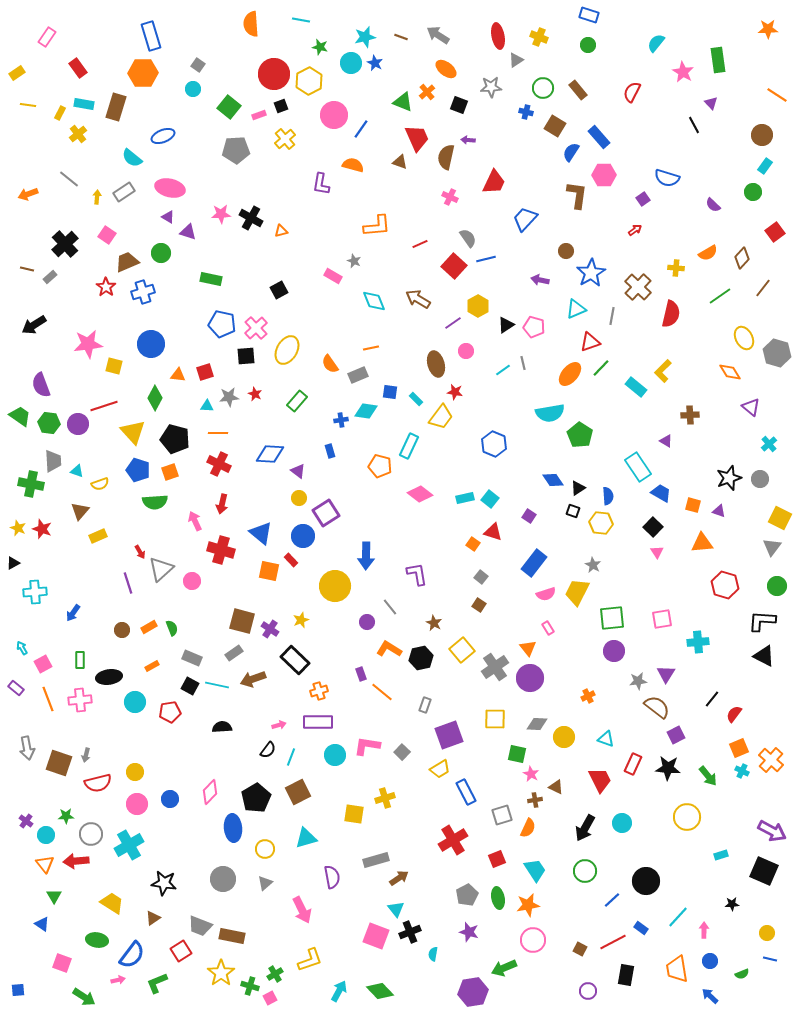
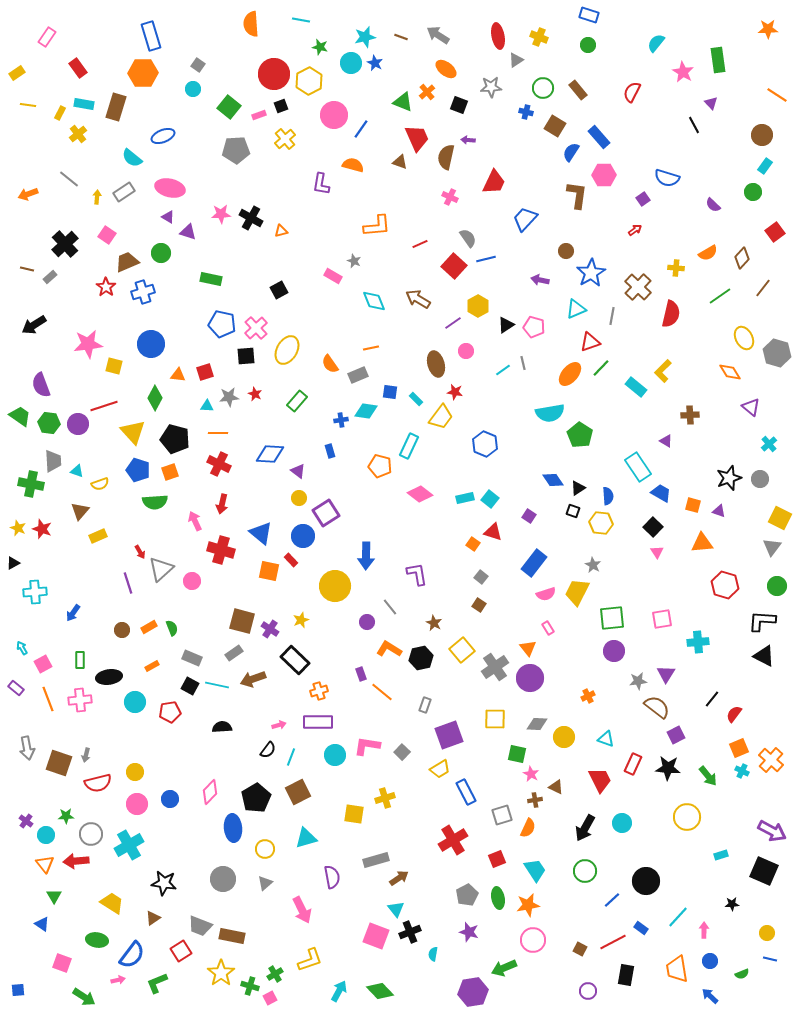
blue hexagon at (494, 444): moved 9 px left
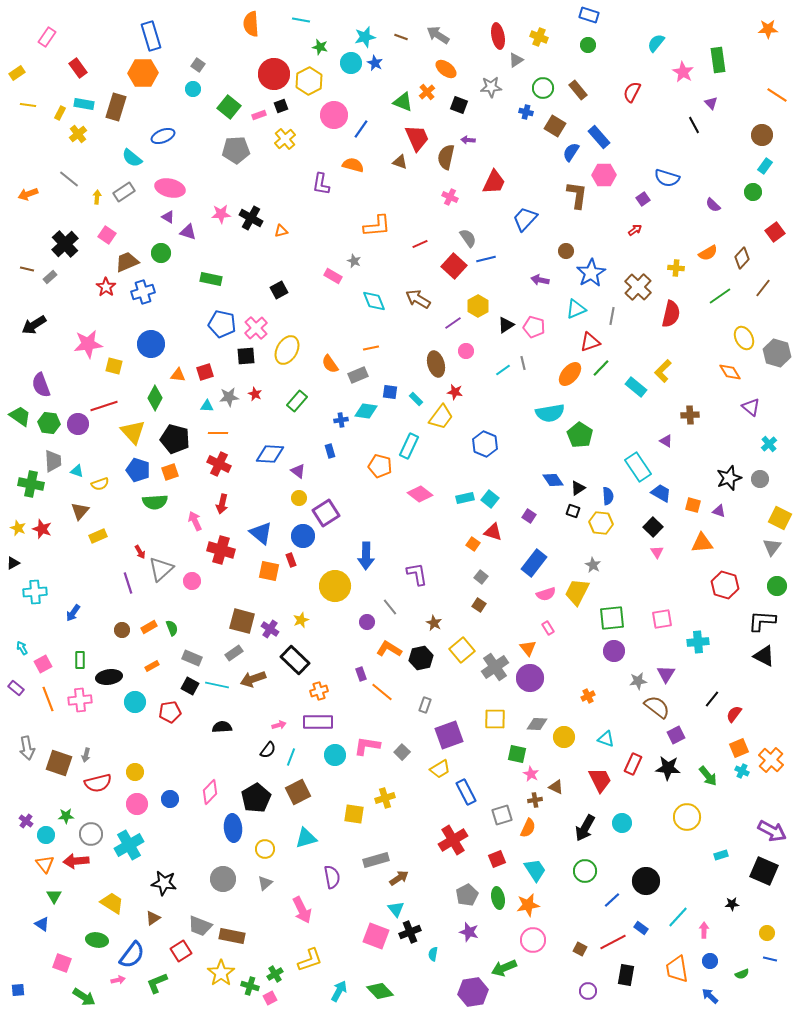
red rectangle at (291, 560): rotated 24 degrees clockwise
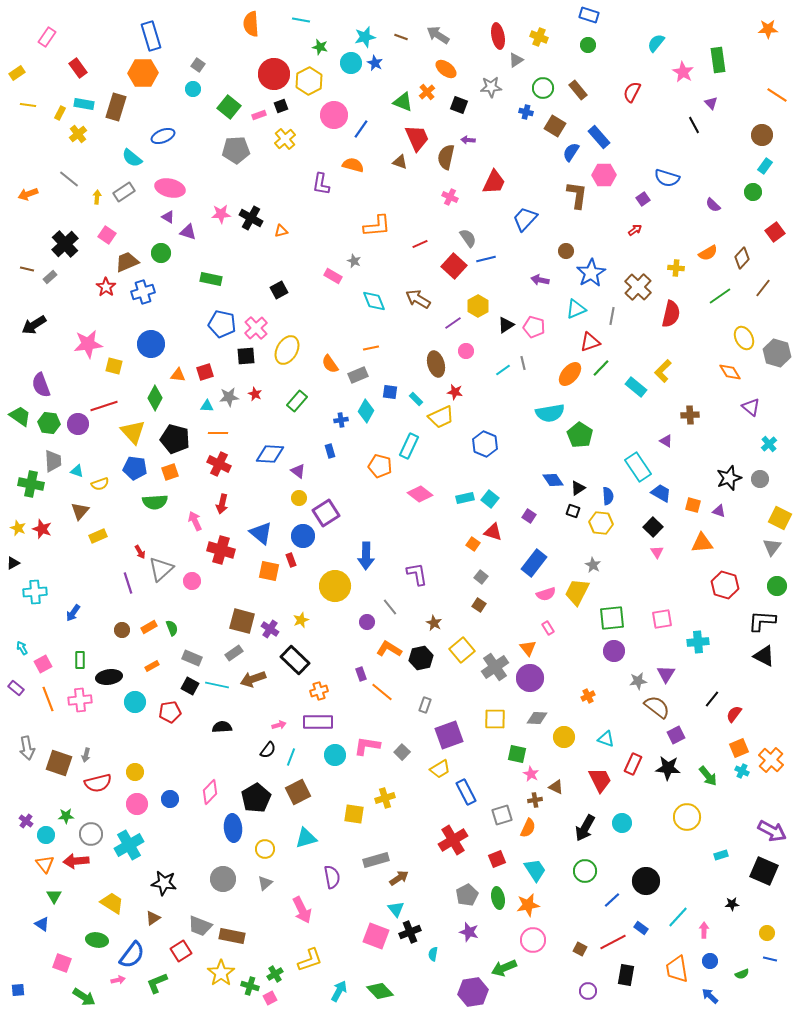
cyan diamond at (366, 411): rotated 70 degrees counterclockwise
yellow trapezoid at (441, 417): rotated 28 degrees clockwise
blue pentagon at (138, 470): moved 3 px left, 2 px up; rotated 10 degrees counterclockwise
gray diamond at (537, 724): moved 6 px up
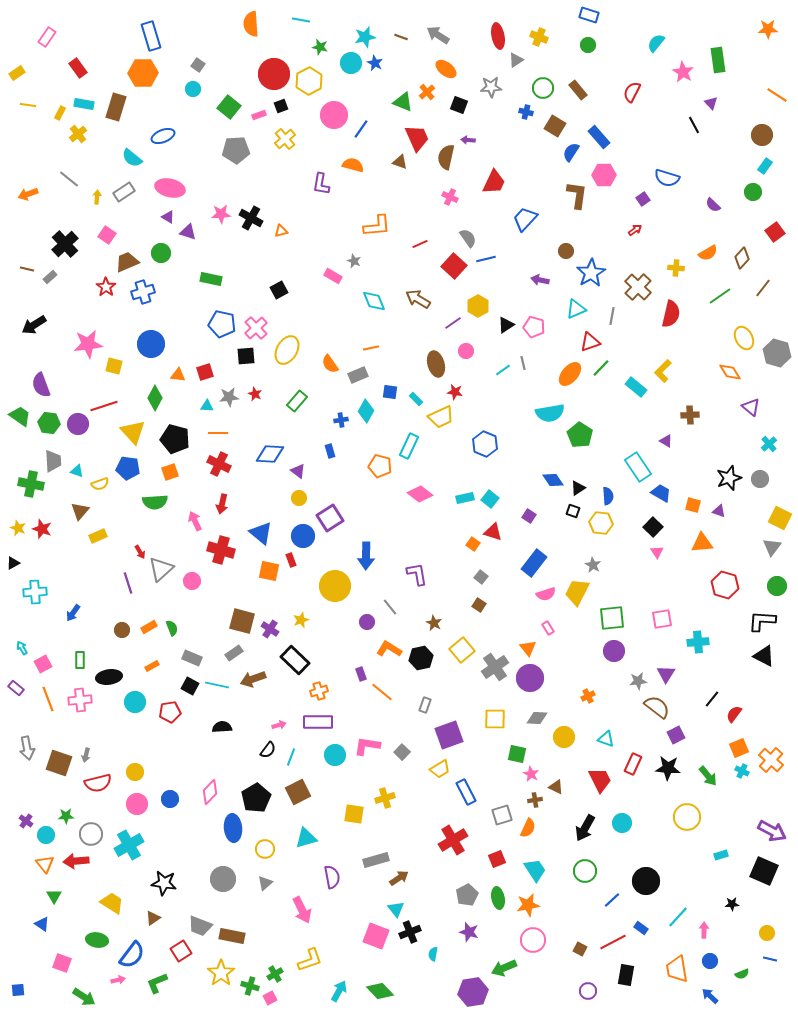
blue pentagon at (135, 468): moved 7 px left
purple square at (326, 513): moved 4 px right, 5 px down
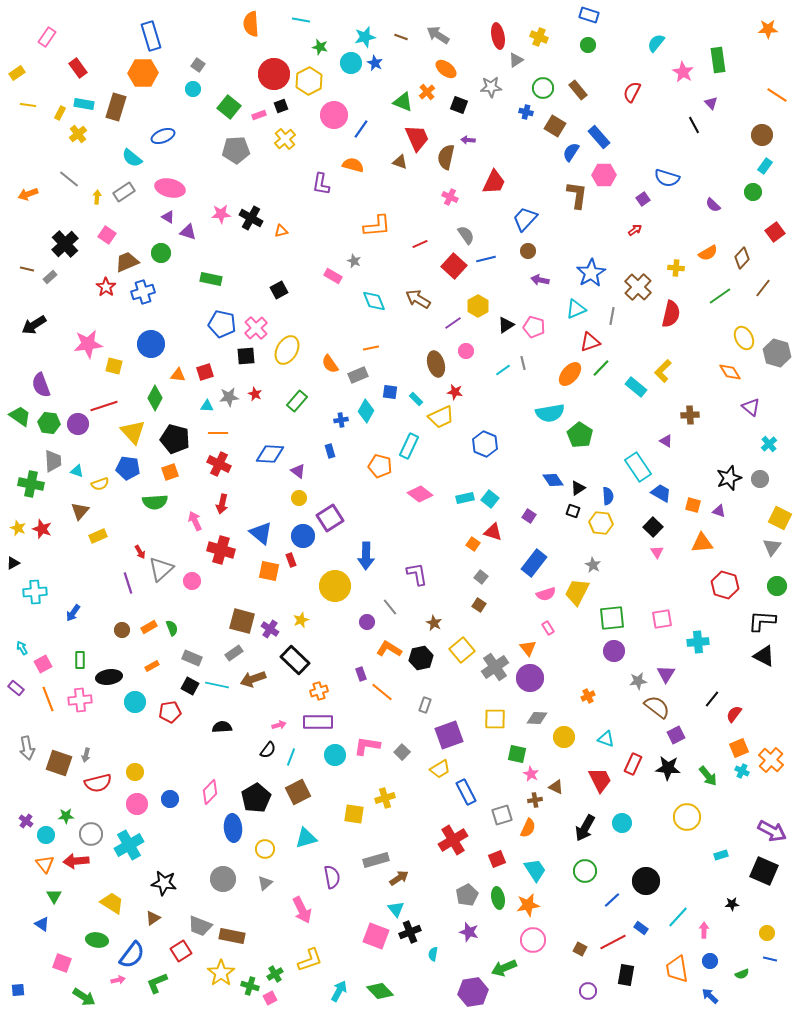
gray semicircle at (468, 238): moved 2 px left, 3 px up
brown circle at (566, 251): moved 38 px left
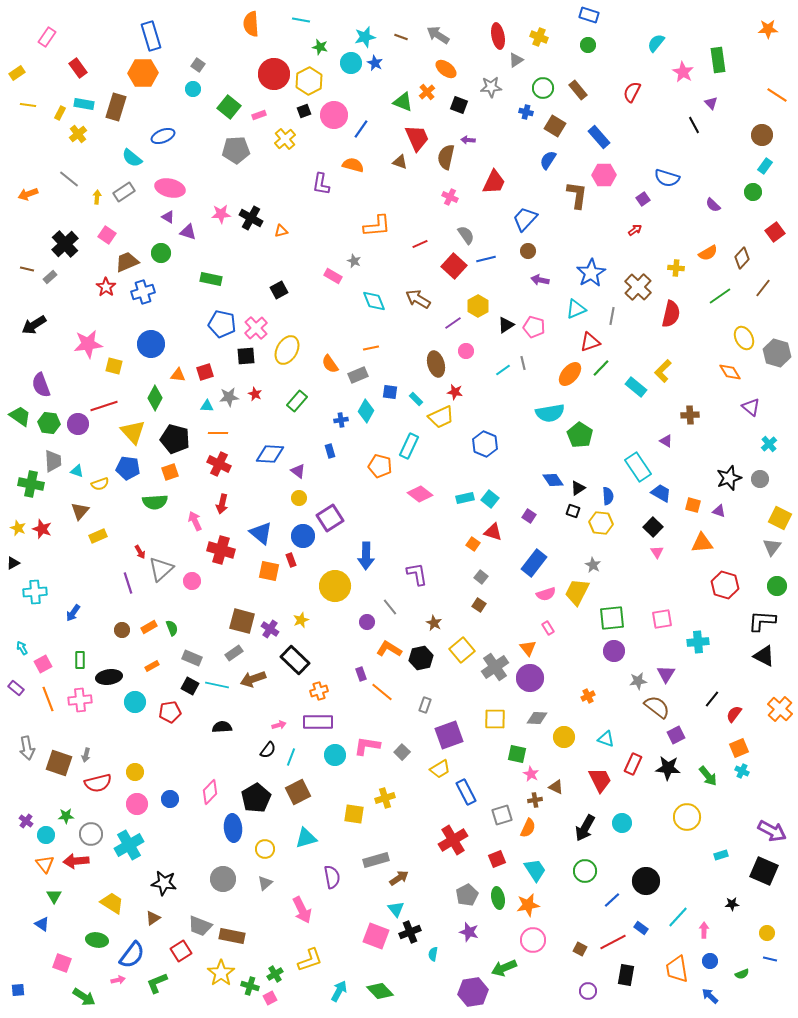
black square at (281, 106): moved 23 px right, 5 px down
blue semicircle at (571, 152): moved 23 px left, 8 px down
orange cross at (771, 760): moved 9 px right, 51 px up
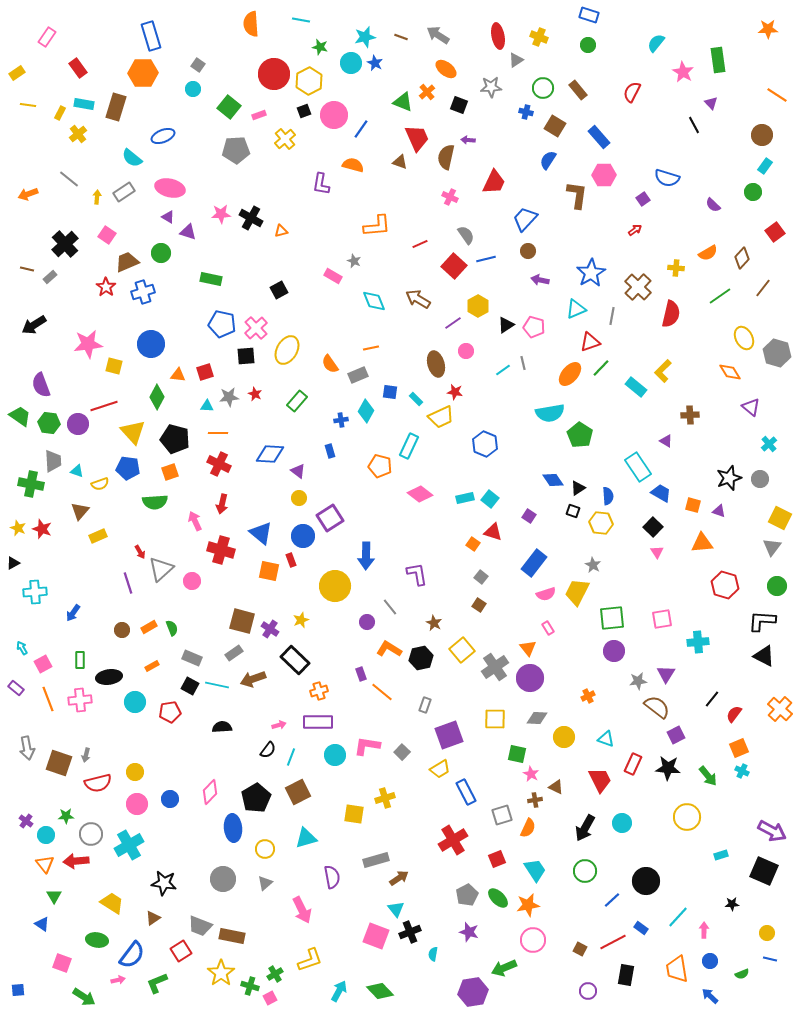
green diamond at (155, 398): moved 2 px right, 1 px up
green ellipse at (498, 898): rotated 35 degrees counterclockwise
